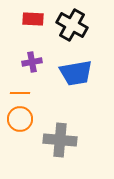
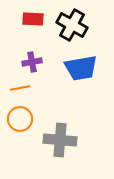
blue trapezoid: moved 5 px right, 5 px up
orange line: moved 5 px up; rotated 12 degrees counterclockwise
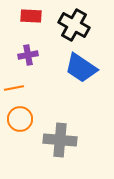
red rectangle: moved 2 px left, 3 px up
black cross: moved 2 px right
purple cross: moved 4 px left, 7 px up
blue trapezoid: rotated 44 degrees clockwise
orange line: moved 6 px left
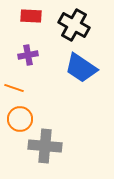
orange line: rotated 30 degrees clockwise
gray cross: moved 15 px left, 6 px down
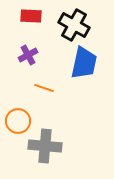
purple cross: rotated 18 degrees counterclockwise
blue trapezoid: moved 3 px right, 5 px up; rotated 112 degrees counterclockwise
orange line: moved 30 px right
orange circle: moved 2 px left, 2 px down
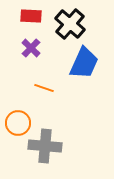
black cross: moved 4 px left, 1 px up; rotated 12 degrees clockwise
purple cross: moved 3 px right, 7 px up; rotated 18 degrees counterclockwise
blue trapezoid: rotated 12 degrees clockwise
orange circle: moved 2 px down
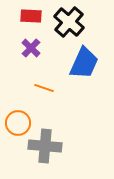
black cross: moved 1 px left, 2 px up
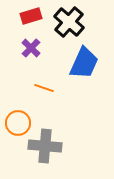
red rectangle: rotated 20 degrees counterclockwise
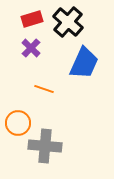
red rectangle: moved 1 px right, 3 px down
black cross: moved 1 px left
orange line: moved 1 px down
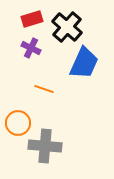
black cross: moved 1 px left, 5 px down
purple cross: rotated 18 degrees counterclockwise
